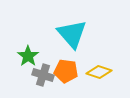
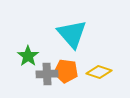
gray cross: moved 4 px right, 1 px up; rotated 20 degrees counterclockwise
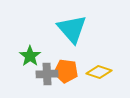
cyan triangle: moved 5 px up
green star: moved 2 px right
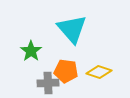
green star: moved 1 px right, 5 px up
gray cross: moved 1 px right, 9 px down
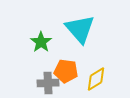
cyan triangle: moved 8 px right
green star: moved 10 px right, 9 px up
yellow diamond: moved 3 px left, 7 px down; rotated 50 degrees counterclockwise
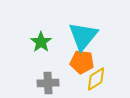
cyan triangle: moved 3 px right, 7 px down; rotated 20 degrees clockwise
orange pentagon: moved 16 px right, 9 px up
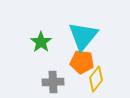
yellow diamond: rotated 20 degrees counterclockwise
gray cross: moved 5 px right, 1 px up
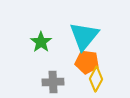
cyan triangle: moved 1 px right
orange pentagon: moved 5 px right
yellow diamond: rotated 10 degrees counterclockwise
